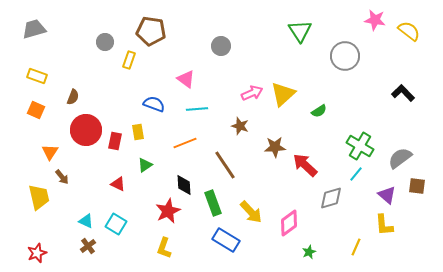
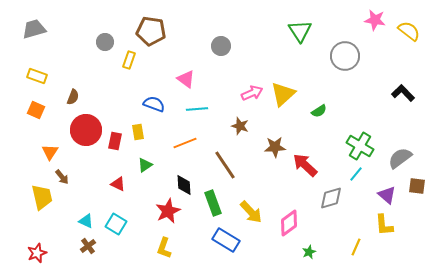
yellow trapezoid at (39, 197): moved 3 px right
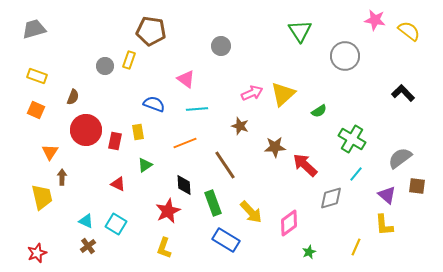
gray circle at (105, 42): moved 24 px down
green cross at (360, 146): moved 8 px left, 7 px up
brown arrow at (62, 177): rotated 140 degrees counterclockwise
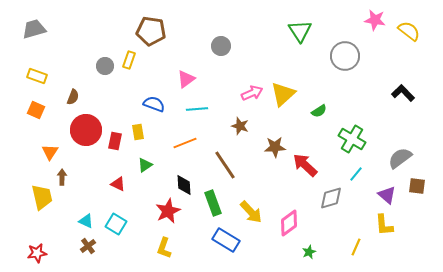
pink triangle at (186, 79): rotated 48 degrees clockwise
red star at (37, 253): rotated 12 degrees clockwise
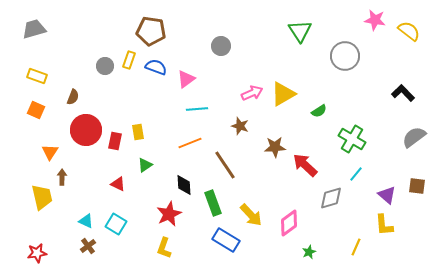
yellow triangle at (283, 94): rotated 12 degrees clockwise
blue semicircle at (154, 104): moved 2 px right, 37 px up
orange line at (185, 143): moved 5 px right
gray semicircle at (400, 158): moved 14 px right, 21 px up
red star at (168, 211): moved 1 px right, 3 px down
yellow arrow at (251, 212): moved 3 px down
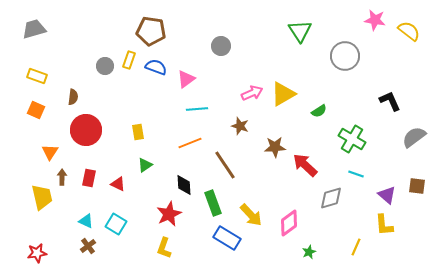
black L-shape at (403, 93): moved 13 px left, 8 px down; rotated 20 degrees clockwise
brown semicircle at (73, 97): rotated 14 degrees counterclockwise
red rectangle at (115, 141): moved 26 px left, 37 px down
cyan line at (356, 174): rotated 70 degrees clockwise
blue rectangle at (226, 240): moved 1 px right, 2 px up
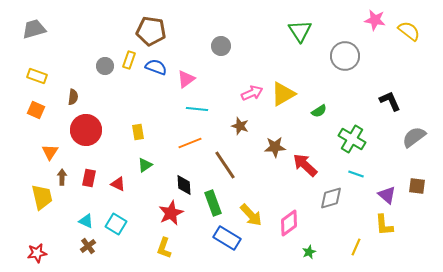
cyan line at (197, 109): rotated 10 degrees clockwise
red star at (169, 214): moved 2 px right, 1 px up
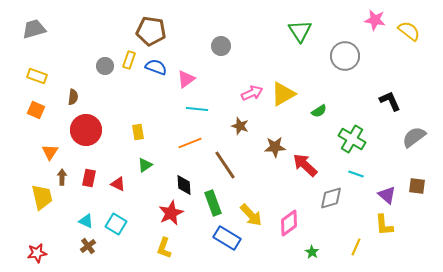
green star at (309, 252): moved 3 px right; rotated 16 degrees counterclockwise
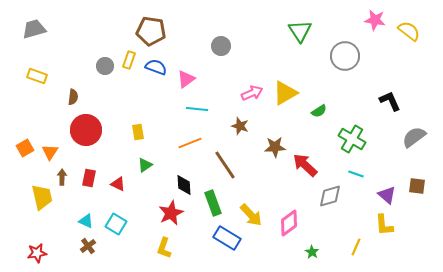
yellow triangle at (283, 94): moved 2 px right, 1 px up
orange square at (36, 110): moved 11 px left, 38 px down; rotated 36 degrees clockwise
gray diamond at (331, 198): moved 1 px left, 2 px up
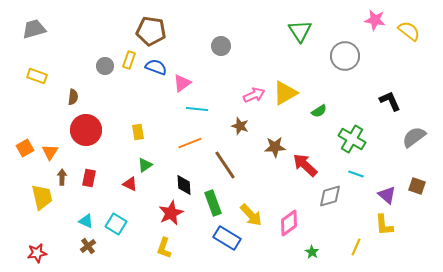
pink triangle at (186, 79): moved 4 px left, 4 px down
pink arrow at (252, 93): moved 2 px right, 2 px down
red triangle at (118, 184): moved 12 px right
brown square at (417, 186): rotated 12 degrees clockwise
